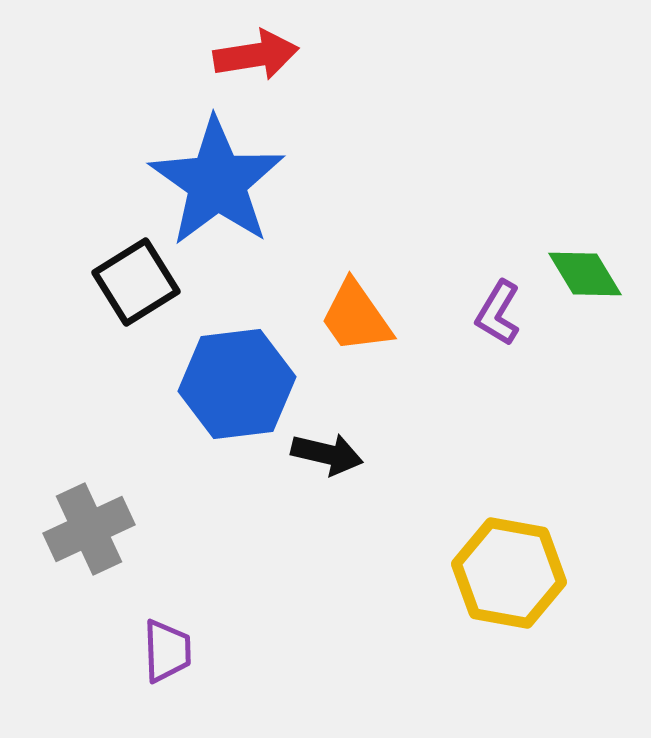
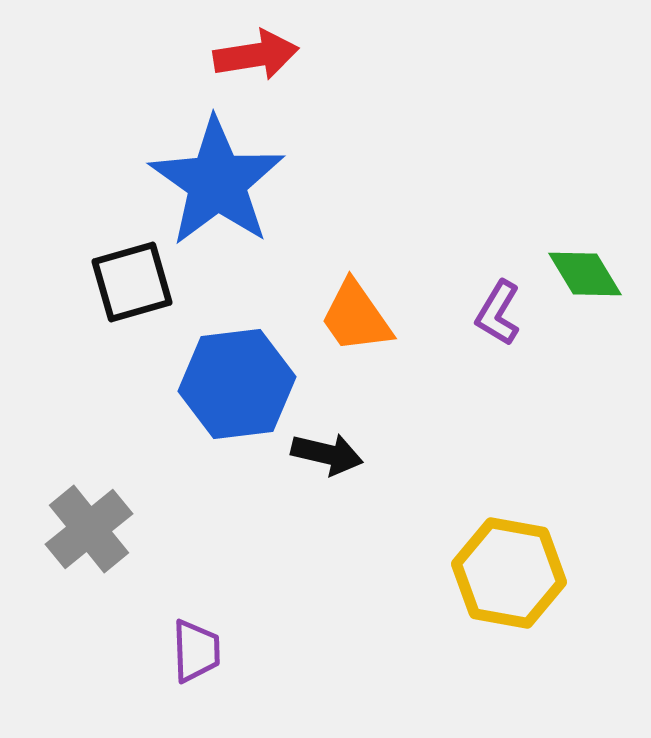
black square: moved 4 px left; rotated 16 degrees clockwise
gray cross: rotated 14 degrees counterclockwise
purple trapezoid: moved 29 px right
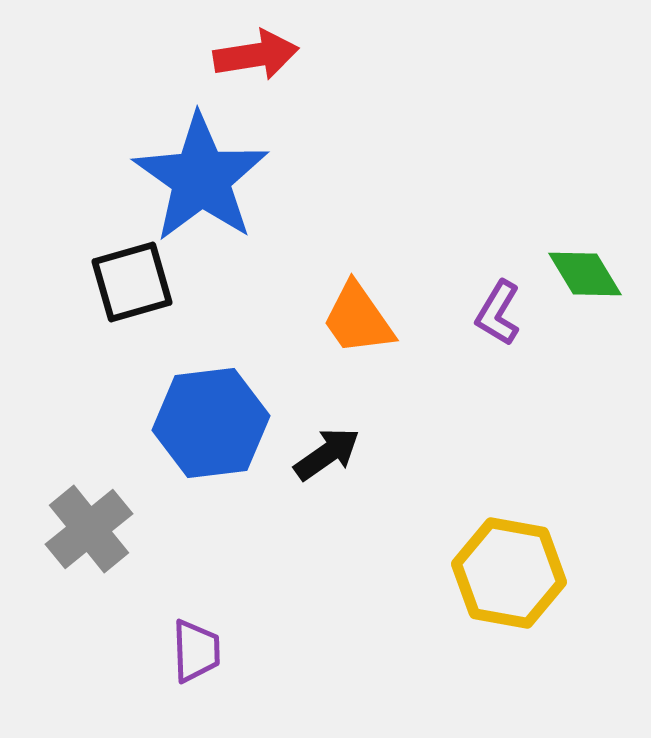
blue star: moved 16 px left, 4 px up
orange trapezoid: moved 2 px right, 2 px down
blue hexagon: moved 26 px left, 39 px down
black arrow: rotated 48 degrees counterclockwise
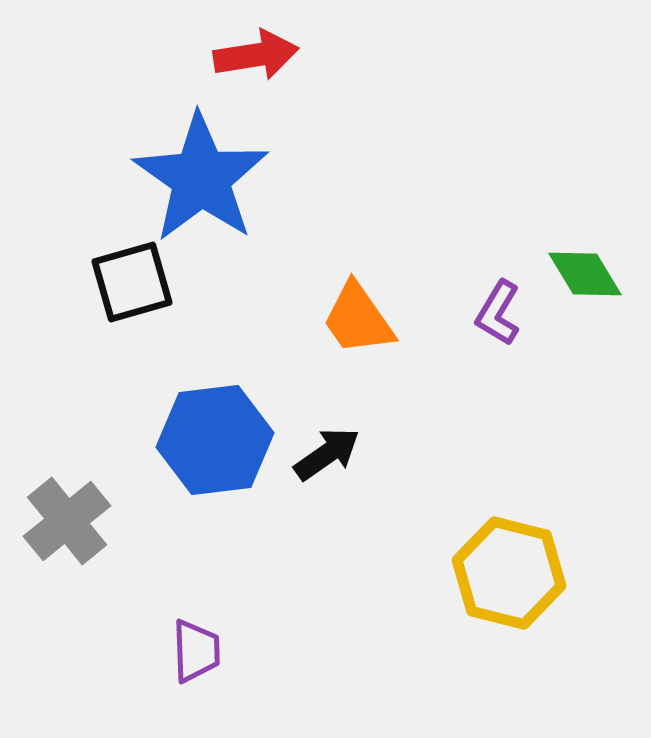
blue hexagon: moved 4 px right, 17 px down
gray cross: moved 22 px left, 8 px up
yellow hexagon: rotated 4 degrees clockwise
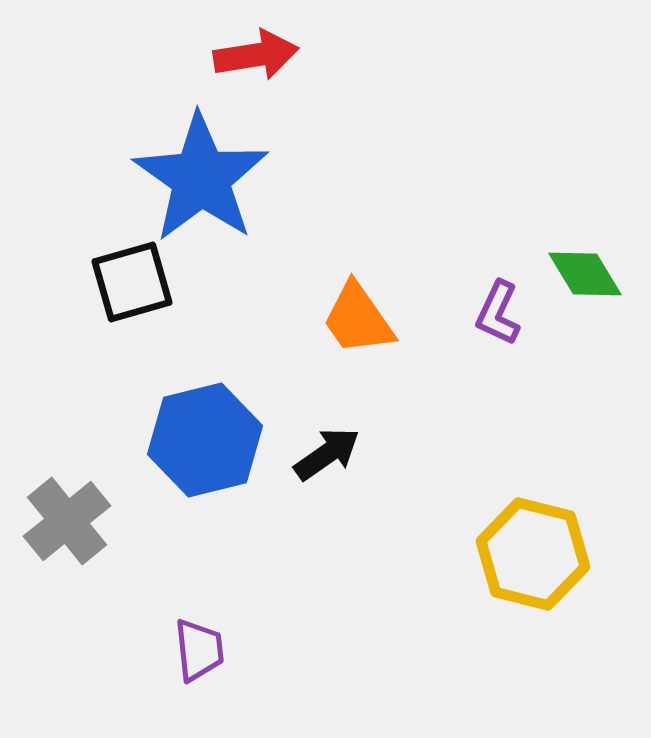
purple L-shape: rotated 6 degrees counterclockwise
blue hexagon: moved 10 px left; rotated 7 degrees counterclockwise
yellow hexagon: moved 24 px right, 19 px up
purple trapezoid: moved 3 px right, 1 px up; rotated 4 degrees counterclockwise
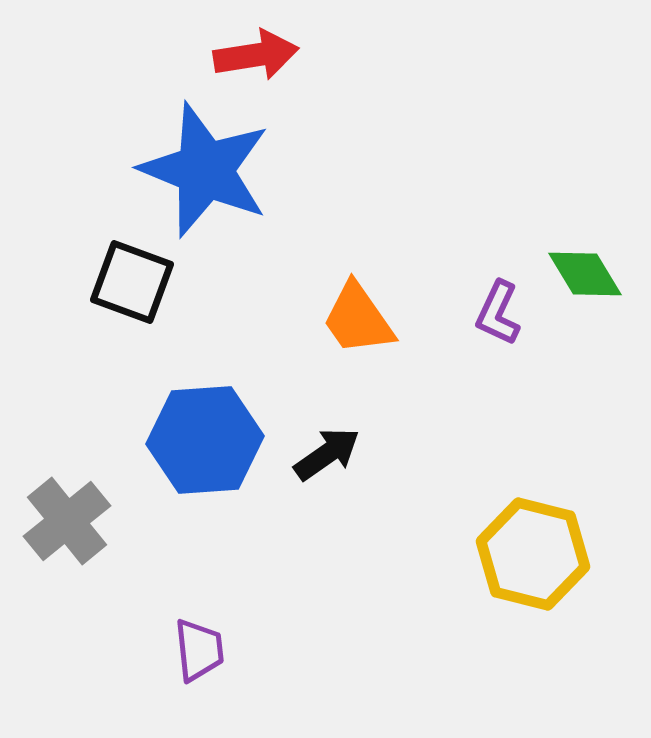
blue star: moved 4 px right, 8 px up; rotated 13 degrees counterclockwise
black square: rotated 36 degrees clockwise
blue hexagon: rotated 10 degrees clockwise
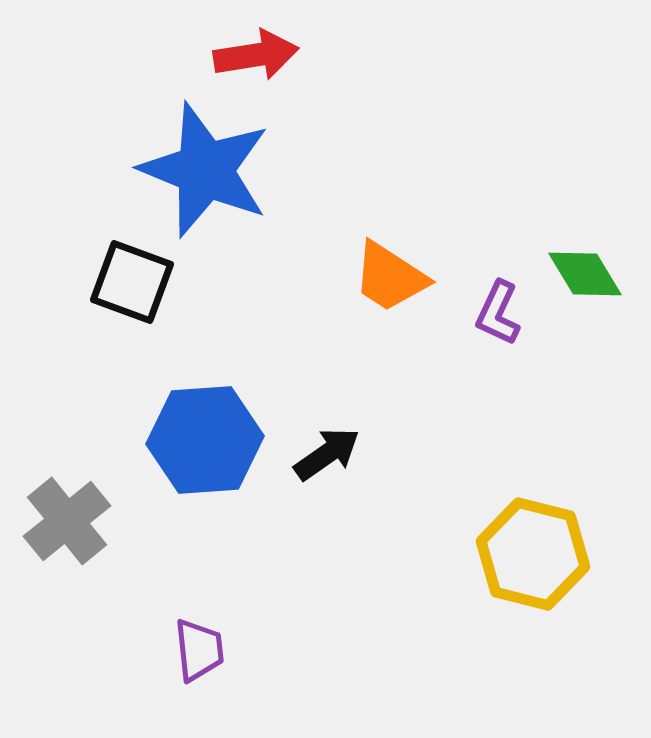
orange trapezoid: moved 32 px right, 42 px up; rotated 22 degrees counterclockwise
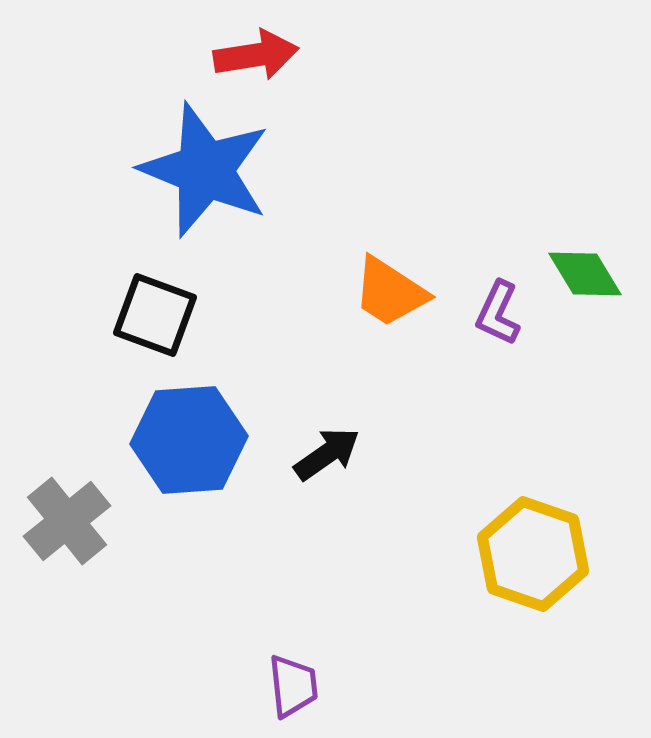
orange trapezoid: moved 15 px down
black square: moved 23 px right, 33 px down
blue hexagon: moved 16 px left
yellow hexagon: rotated 5 degrees clockwise
purple trapezoid: moved 94 px right, 36 px down
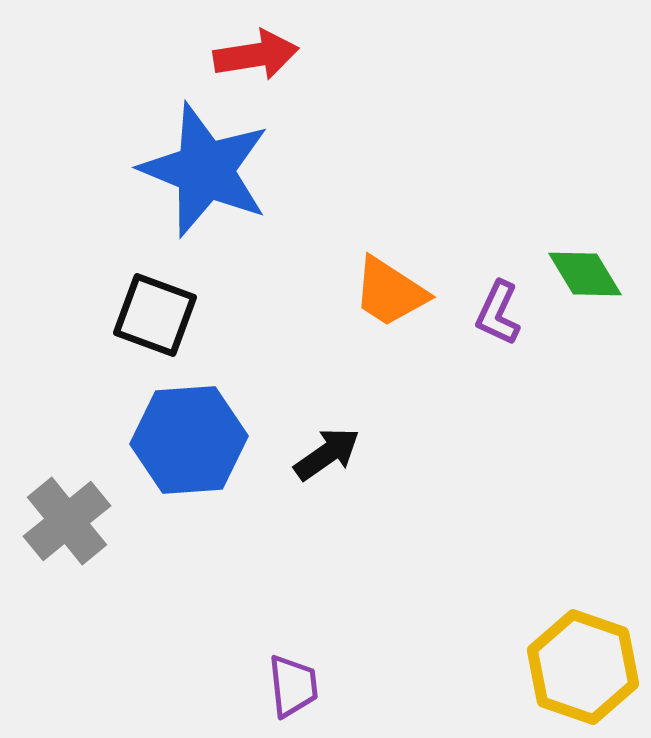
yellow hexagon: moved 50 px right, 113 px down
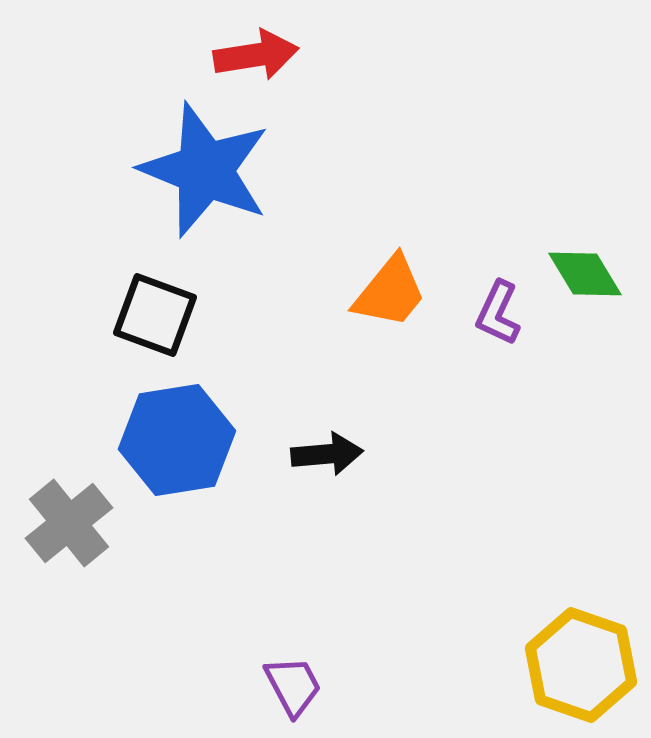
orange trapezoid: rotated 84 degrees counterclockwise
blue hexagon: moved 12 px left; rotated 5 degrees counterclockwise
black arrow: rotated 30 degrees clockwise
gray cross: moved 2 px right, 2 px down
yellow hexagon: moved 2 px left, 2 px up
purple trapezoid: rotated 22 degrees counterclockwise
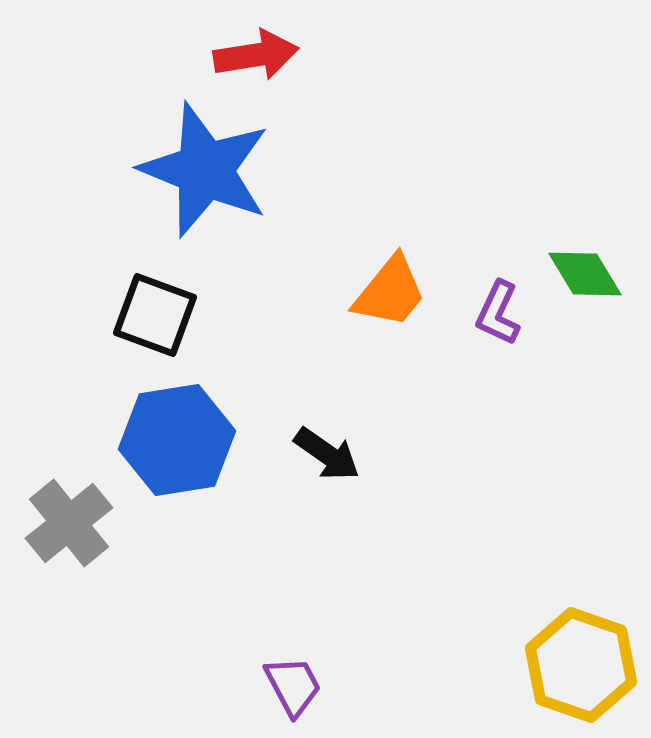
black arrow: rotated 40 degrees clockwise
